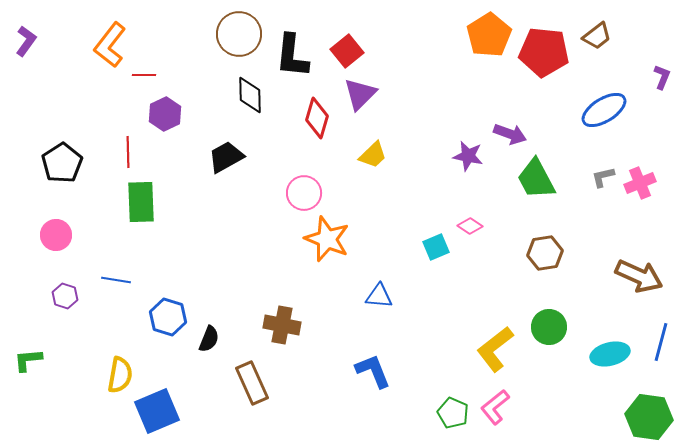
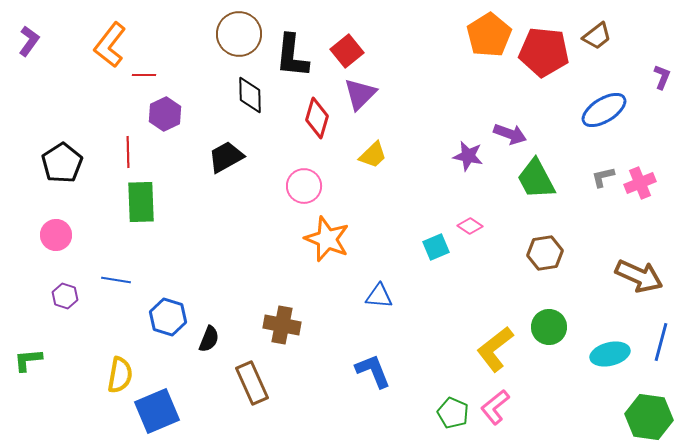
purple L-shape at (26, 41): moved 3 px right
pink circle at (304, 193): moved 7 px up
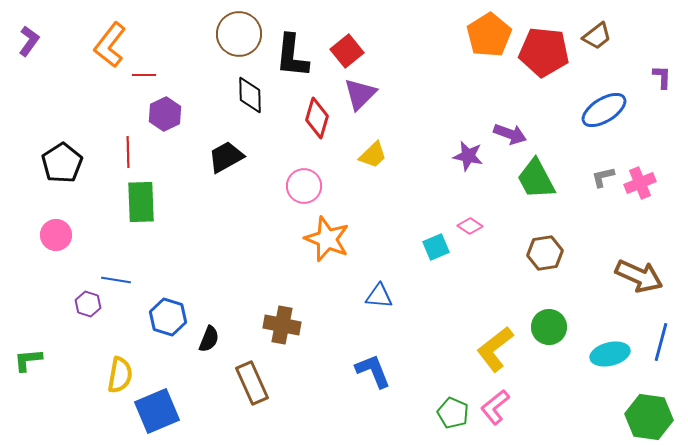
purple L-shape at (662, 77): rotated 20 degrees counterclockwise
purple hexagon at (65, 296): moved 23 px right, 8 px down
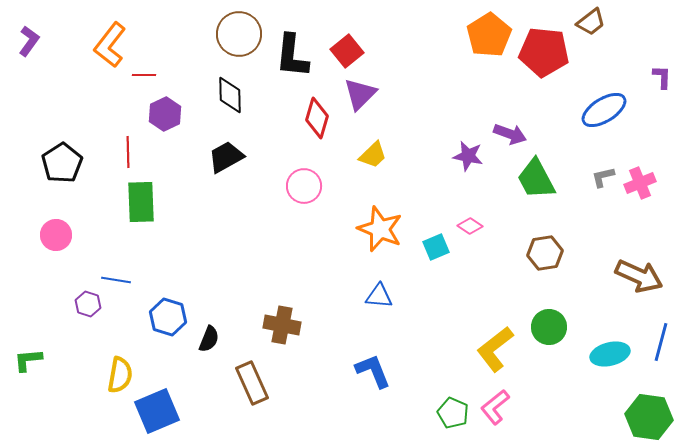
brown trapezoid at (597, 36): moved 6 px left, 14 px up
black diamond at (250, 95): moved 20 px left
orange star at (327, 239): moved 53 px right, 10 px up
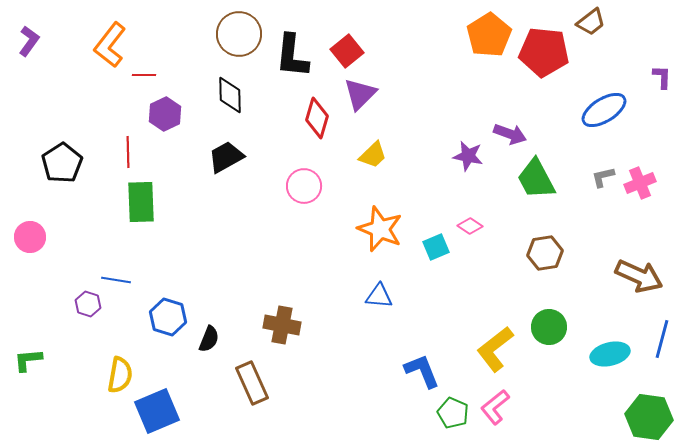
pink circle at (56, 235): moved 26 px left, 2 px down
blue line at (661, 342): moved 1 px right, 3 px up
blue L-shape at (373, 371): moved 49 px right
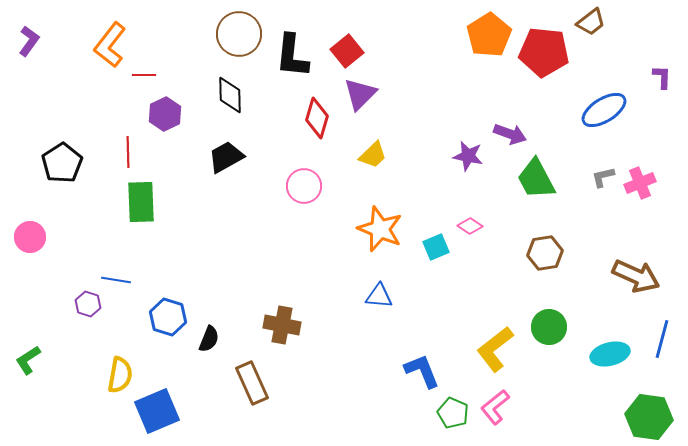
brown arrow at (639, 276): moved 3 px left
green L-shape at (28, 360): rotated 28 degrees counterclockwise
